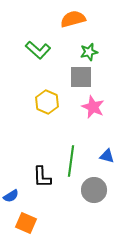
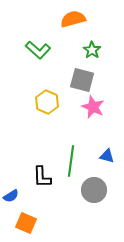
green star: moved 3 px right, 2 px up; rotated 24 degrees counterclockwise
gray square: moved 1 px right, 3 px down; rotated 15 degrees clockwise
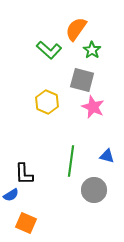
orange semicircle: moved 3 px right, 10 px down; rotated 40 degrees counterclockwise
green L-shape: moved 11 px right
black L-shape: moved 18 px left, 3 px up
blue semicircle: moved 1 px up
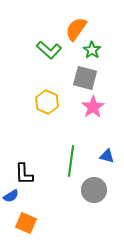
gray square: moved 3 px right, 2 px up
pink star: rotated 15 degrees clockwise
blue semicircle: moved 1 px down
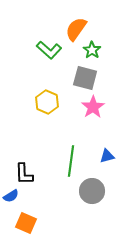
blue triangle: rotated 28 degrees counterclockwise
gray circle: moved 2 px left, 1 px down
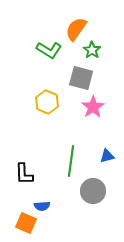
green L-shape: rotated 10 degrees counterclockwise
gray square: moved 4 px left
gray circle: moved 1 px right
blue semicircle: moved 31 px right, 10 px down; rotated 28 degrees clockwise
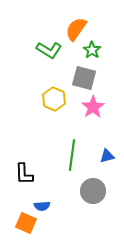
gray square: moved 3 px right
yellow hexagon: moved 7 px right, 3 px up
green line: moved 1 px right, 6 px up
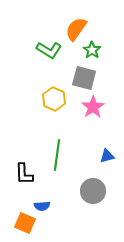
green line: moved 15 px left
orange square: moved 1 px left
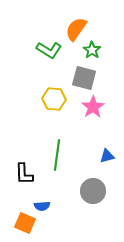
yellow hexagon: rotated 20 degrees counterclockwise
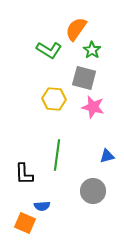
pink star: rotated 25 degrees counterclockwise
